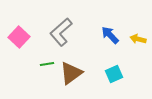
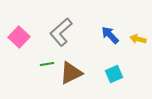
brown triangle: rotated 10 degrees clockwise
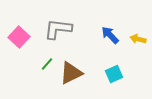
gray L-shape: moved 3 px left, 3 px up; rotated 48 degrees clockwise
green line: rotated 40 degrees counterclockwise
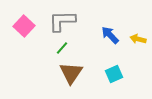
gray L-shape: moved 4 px right, 8 px up; rotated 8 degrees counterclockwise
pink square: moved 5 px right, 11 px up
green line: moved 15 px right, 16 px up
brown triangle: rotated 30 degrees counterclockwise
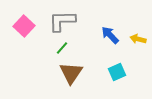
cyan square: moved 3 px right, 2 px up
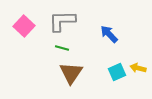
blue arrow: moved 1 px left, 1 px up
yellow arrow: moved 29 px down
green line: rotated 64 degrees clockwise
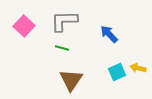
gray L-shape: moved 2 px right
brown triangle: moved 7 px down
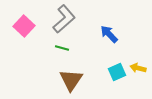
gray L-shape: moved 2 px up; rotated 140 degrees clockwise
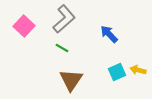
green line: rotated 16 degrees clockwise
yellow arrow: moved 2 px down
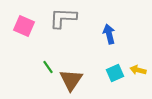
gray L-shape: moved 1 px left, 1 px up; rotated 136 degrees counterclockwise
pink square: rotated 20 degrees counterclockwise
blue arrow: rotated 30 degrees clockwise
green line: moved 14 px left, 19 px down; rotated 24 degrees clockwise
cyan square: moved 2 px left, 1 px down
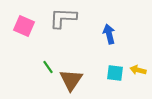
cyan square: rotated 30 degrees clockwise
